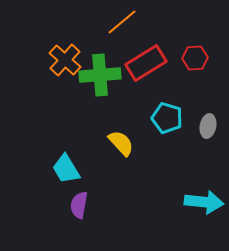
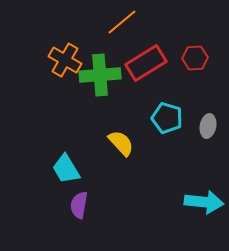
orange cross: rotated 12 degrees counterclockwise
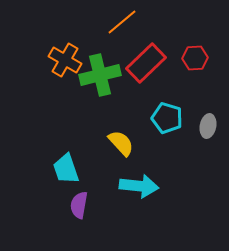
red rectangle: rotated 12 degrees counterclockwise
green cross: rotated 9 degrees counterclockwise
cyan trapezoid: rotated 12 degrees clockwise
cyan arrow: moved 65 px left, 16 px up
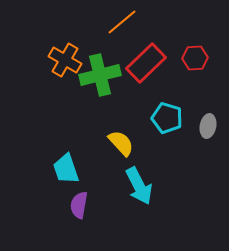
cyan arrow: rotated 57 degrees clockwise
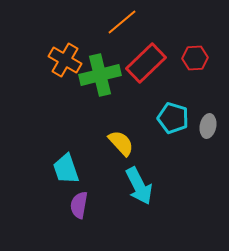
cyan pentagon: moved 6 px right
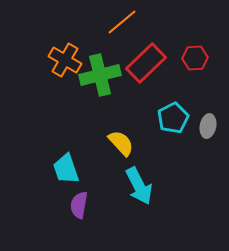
cyan pentagon: rotated 28 degrees clockwise
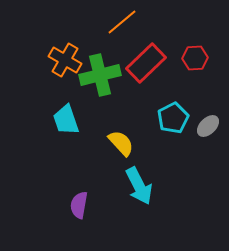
gray ellipse: rotated 35 degrees clockwise
cyan trapezoid: moved 49 px up
